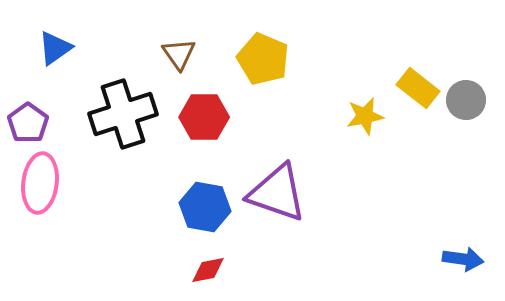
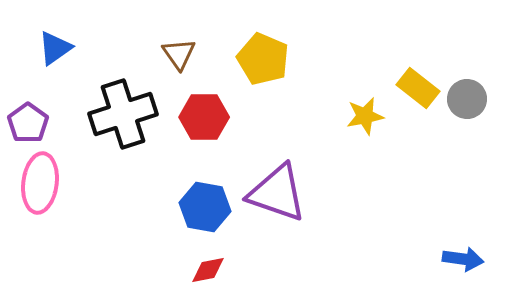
gray circle: moved 1 px right, 1 px up
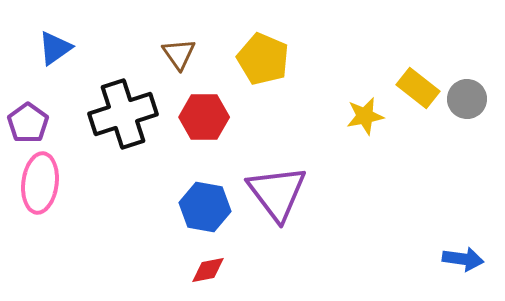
purple triangle: rotated 34 degrees clockwise
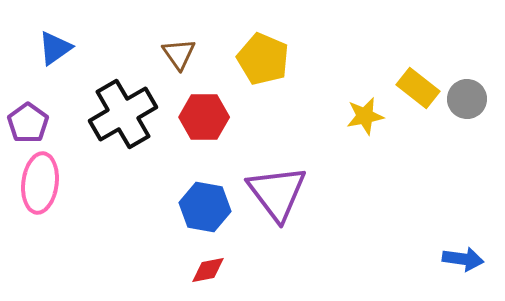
black cross: rotated 12 degrees counterclockwise
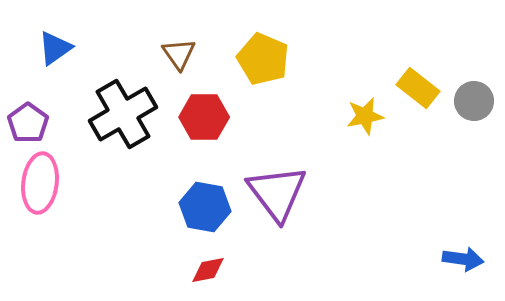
gray circle: moved 7 px right, 2 px down
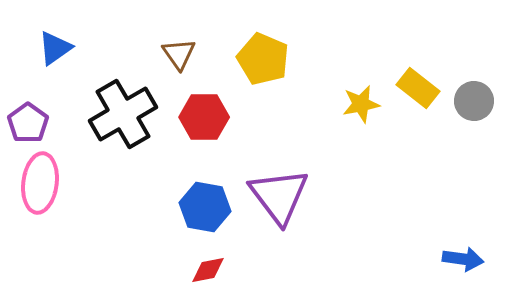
yellow star: moved 4 px left, 12 px up
purple triangle: moved 2 px right, 3 px down
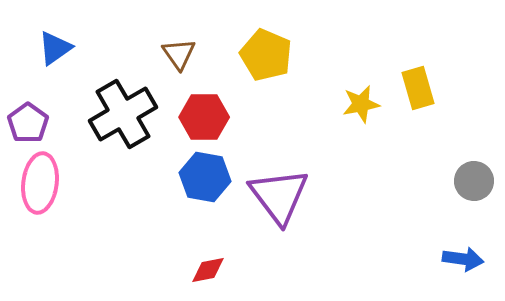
yellow pentagon: moved 3 px right, 4 px up
yellow rectangle: rotated 36 degrees clockwise
gray circle: moved 80 px down
blue hexagon: moved 30 px up
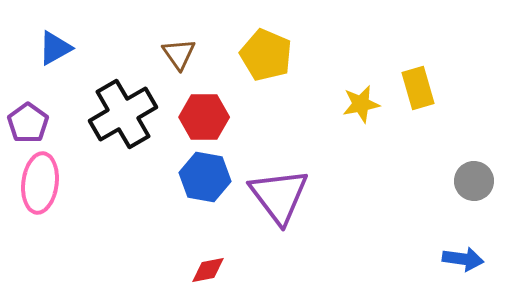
blue triangle: rotated 6 degrees clockwise
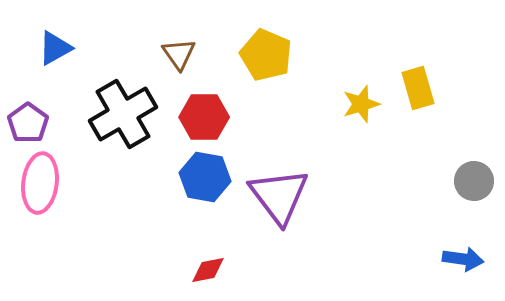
yellow star: rotated 6 degrees counterclockwise
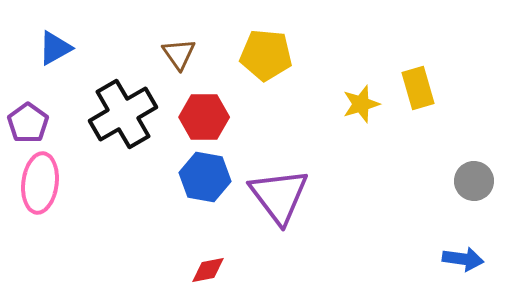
yellow pentagon: rotated 18 degrees counterclockwise
